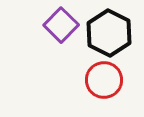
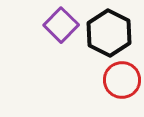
red circle: moved 18 px right
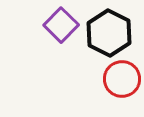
red circle: moved 1 px up
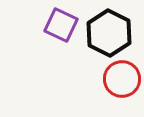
purple square: rotated 20 degrees counterclockwise
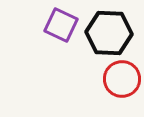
black hexagon: rotated 24 degrees counterclockwise
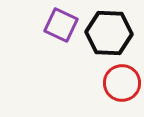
red circle: moved 4 px down
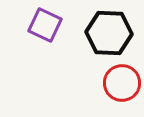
purple square: moved 16 px left
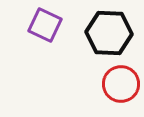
red circle: moved 1 px left, 1 px down
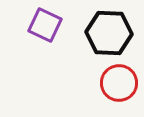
red circle: moved 2 px left, 1 px up
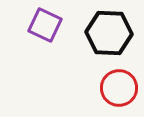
red circle: moved 5 px down
